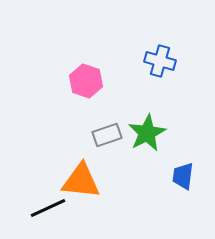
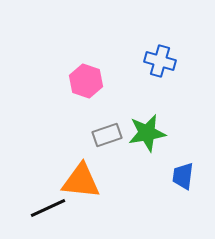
green star: rotated 18 degrees clockwise
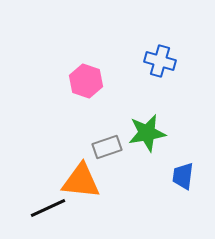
gray rectangle: moved 12 px down
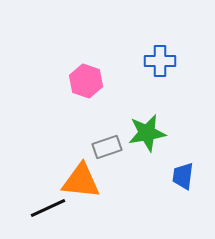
blue cross: rotated 16 degrees counterclockwise
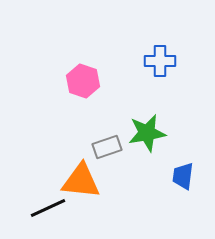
pink hexagon: moved 3 px left
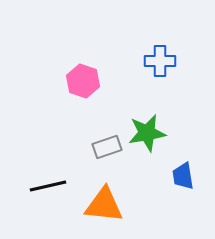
blue trapezoid: rotated 16 degrees counterclockwise
orange triangle: moved 23 px right, 24 px down
black line: moved 22 px up; rotated 12 degrees clockwise
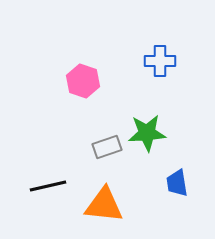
green star: rotated 6 degrees clockwise
blue trapezoid: moved 6 px left, 7 px down
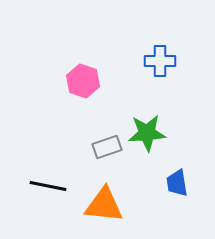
black line: rotated 24 degrees clockwise
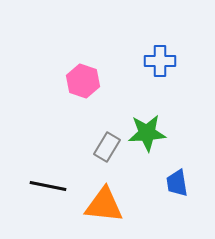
gray rectangle: rotated 40 degrees counterclockwise
